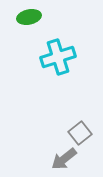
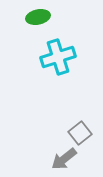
green ellipse: moved 9 px right
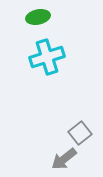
cyan cross: moved 11 px left
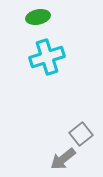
gray square: moved 1 px right, 1 px down
gray arrow: moved 1 px left
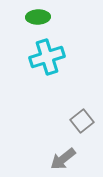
green ellipse: rotated 10 degrees clockwise
gray square: moved 1 px right, 13 px up
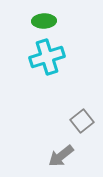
green ellipse: moved 6 px right, 4 px down
gray arrow: moved 2 px left, 3 px up
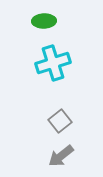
cyan cross: moved 6 px right, 6 px down
gray square: moved 22 px left
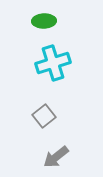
gray square: moved 16 px left, 5 px up
gray arrow: moved 5 px left, 1 px down
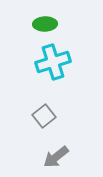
green ellipse: moved 1 px right, 3 px down
cyan cross: moved 1 px up
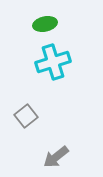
green ellipse: rotated 10 degrees counterclockwise
gray square: moved 18 px left
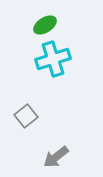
green ellipse: moved 1 px down; rotated 20 degrees counterclockwise
cyan cross: moved 3 px up
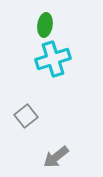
green ellipse: rotated 50 degrees counterclockwise
